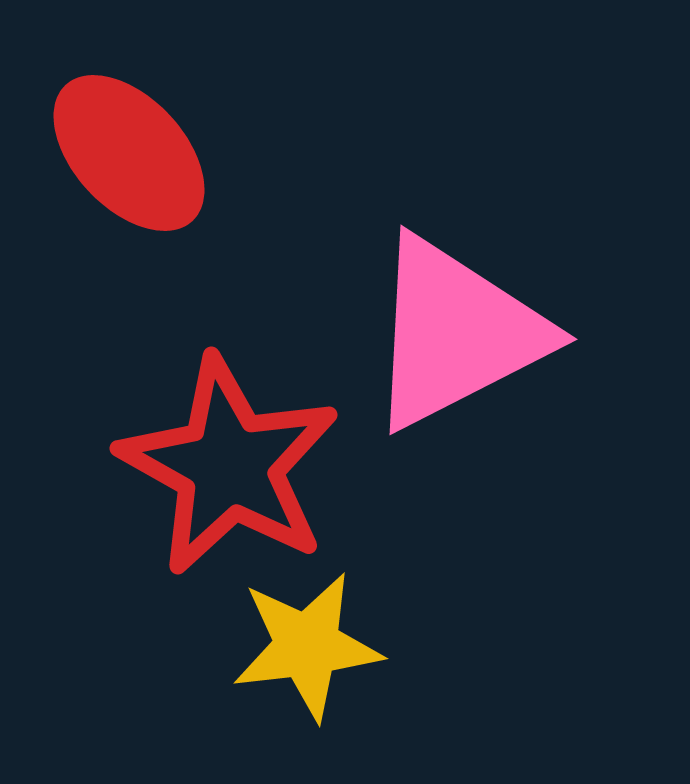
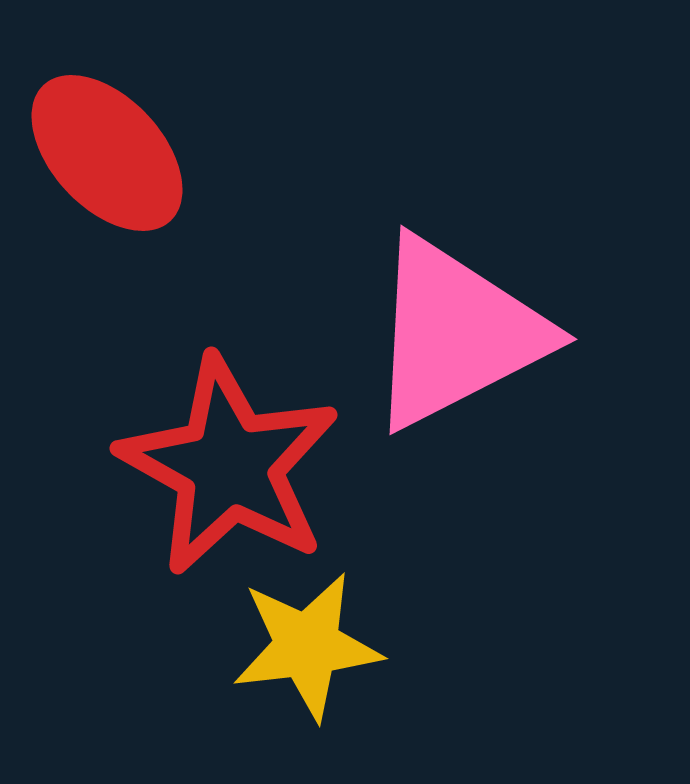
red ellipse: moved 22 px left
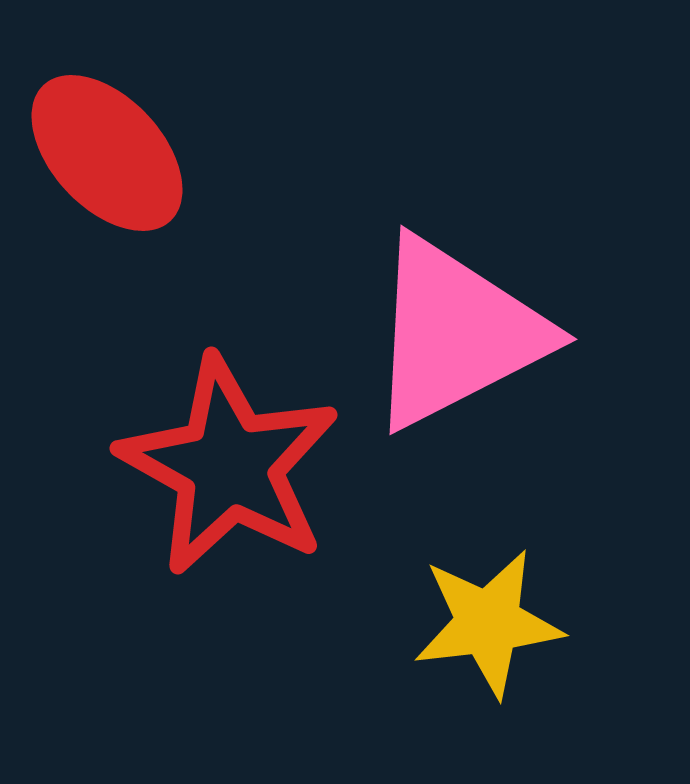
yellow star: moved 181 px right, 23 px up
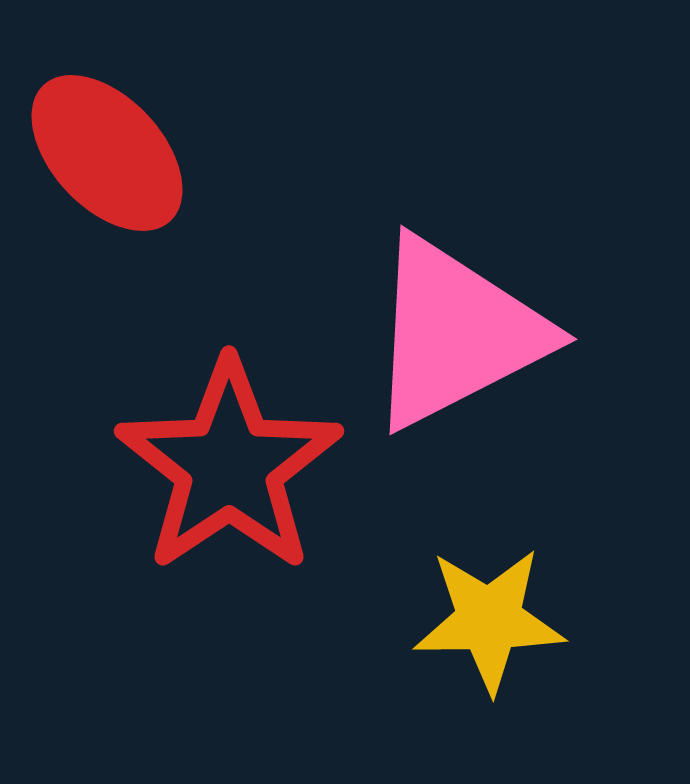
red star: rotated 9 degrees clockwise
yellow star: moved 1 px right, 3 px up; rotated 6 degrees clockwise
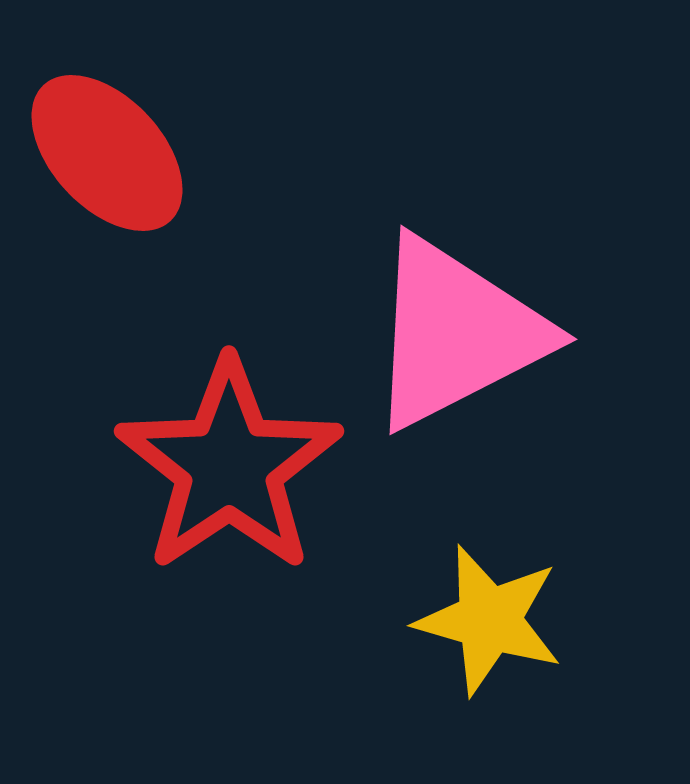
yellow star: rotated 17 degrees clockwise
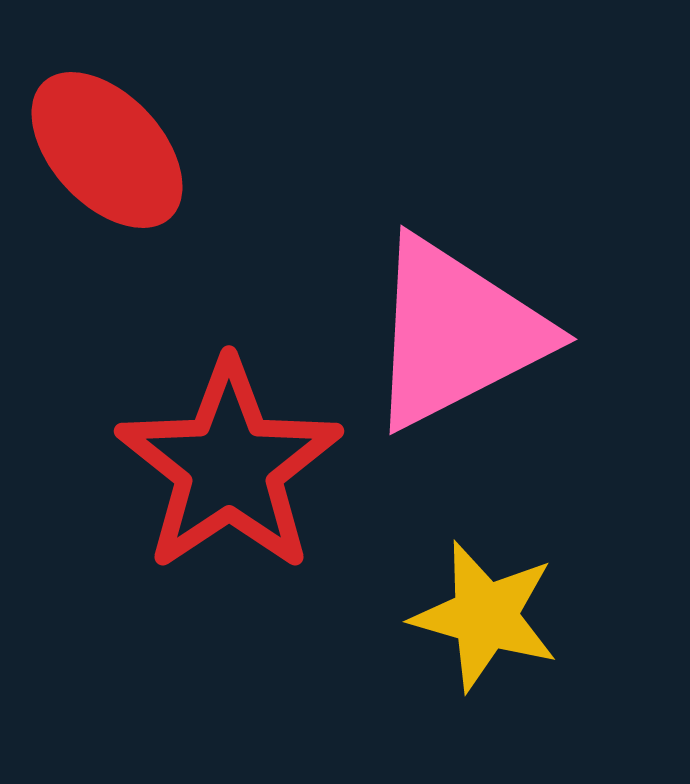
red ellipse: moved 3 px up
yellow star: moved 4 px left, 4 px up
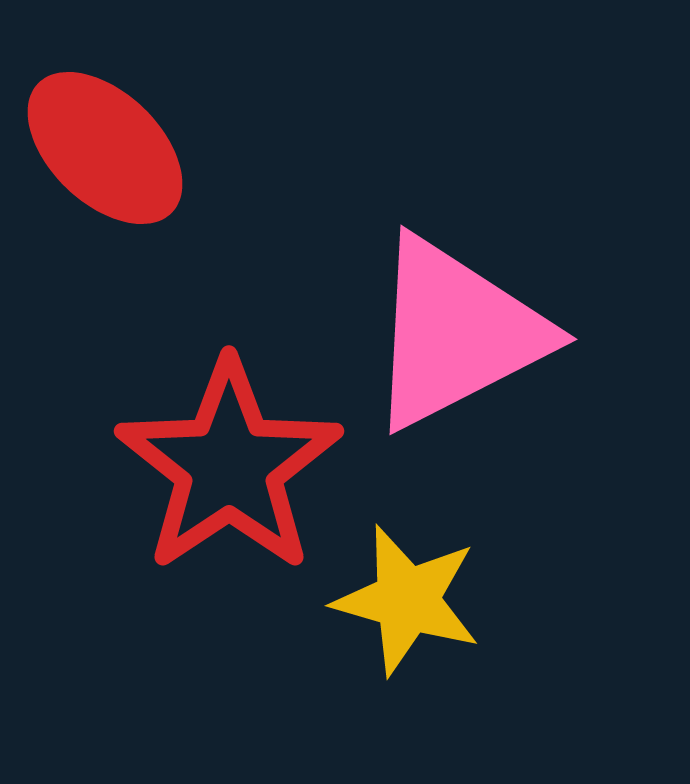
red ellipse: moved 2 px left, 2 px up; rotated 3 degrees counterclockwise
yellow star: moved 78 px left, 16 px up
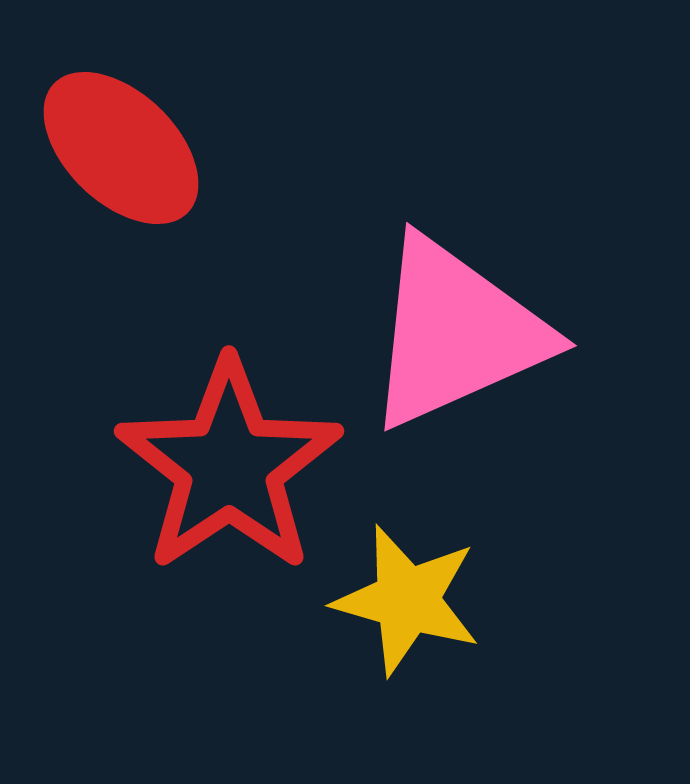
red ellipse: moved 16 px right
pink triangle: rotated 3 degrees clockwise
